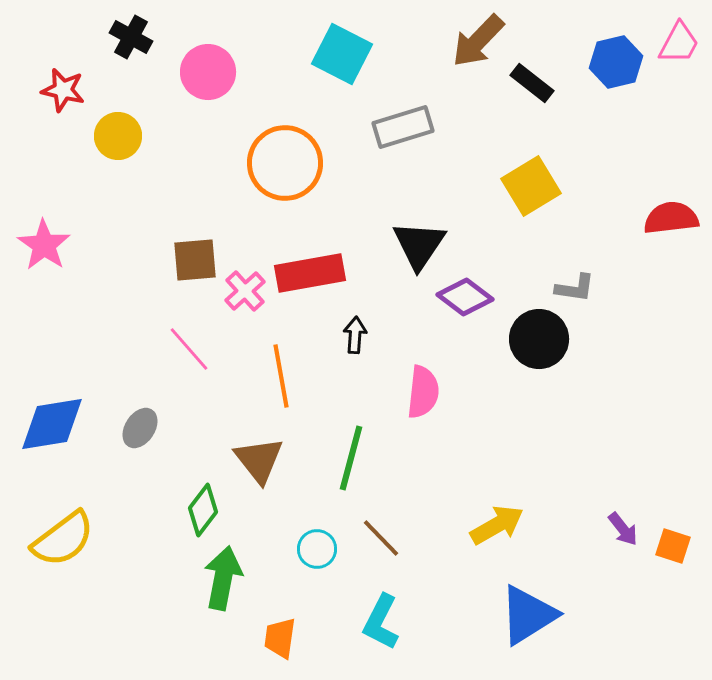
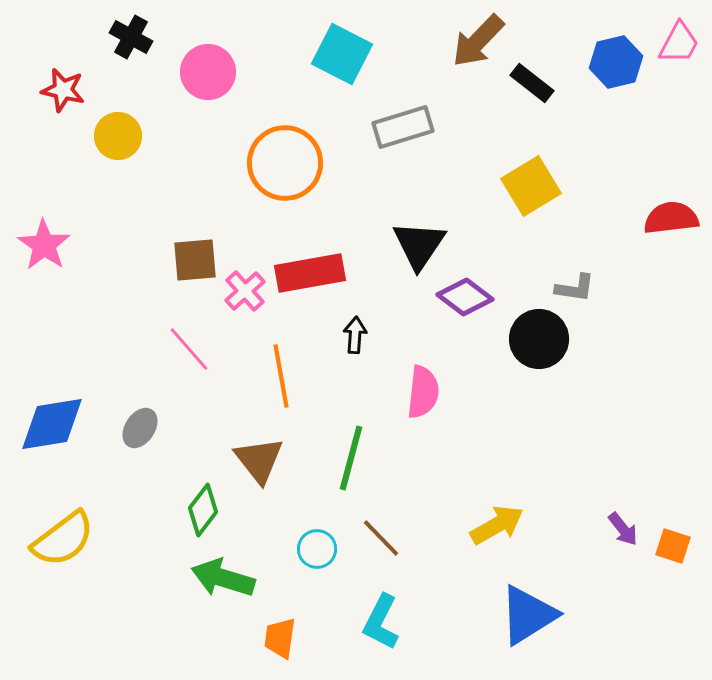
green arrow: rotated 84 degrees counterclockwise
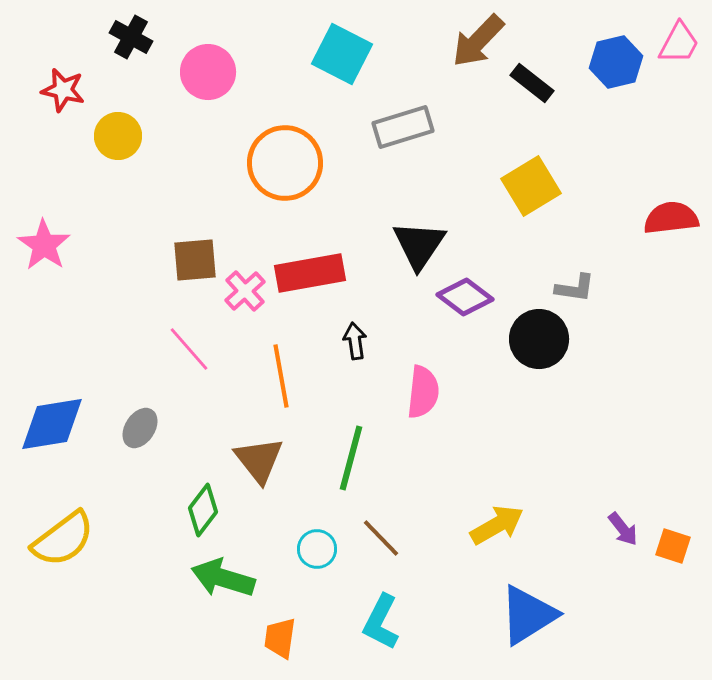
black arrow: moved 6 px down; rotated 12 degrees counterclockwise
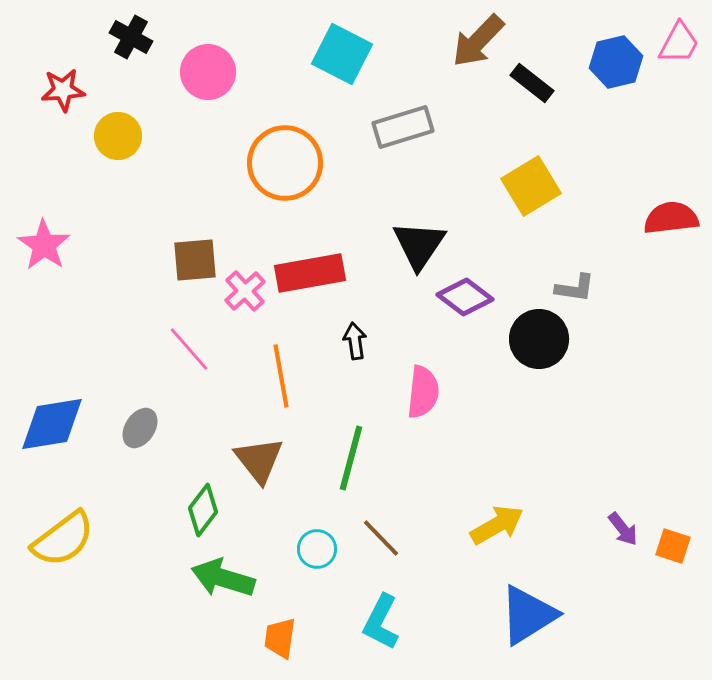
red star: rotated 18 degrees counterclockwise
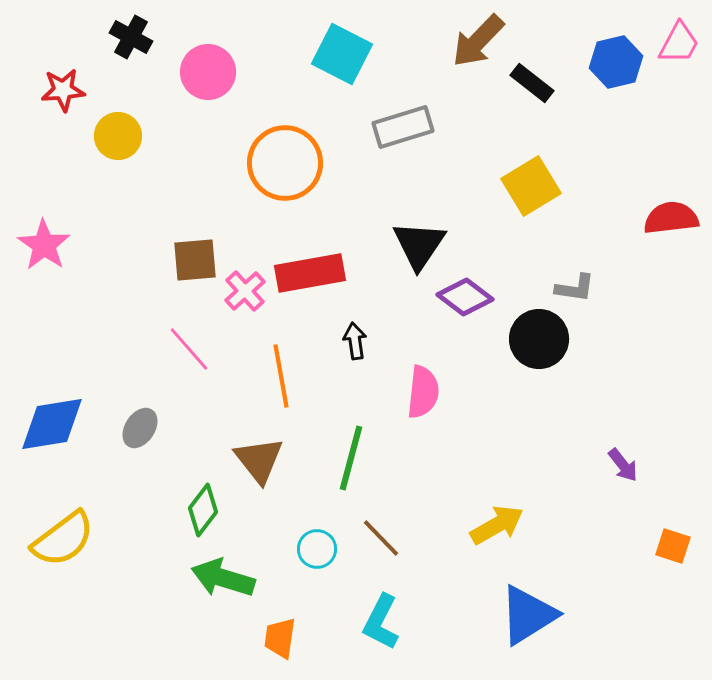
purple arrow: moved 64 px up
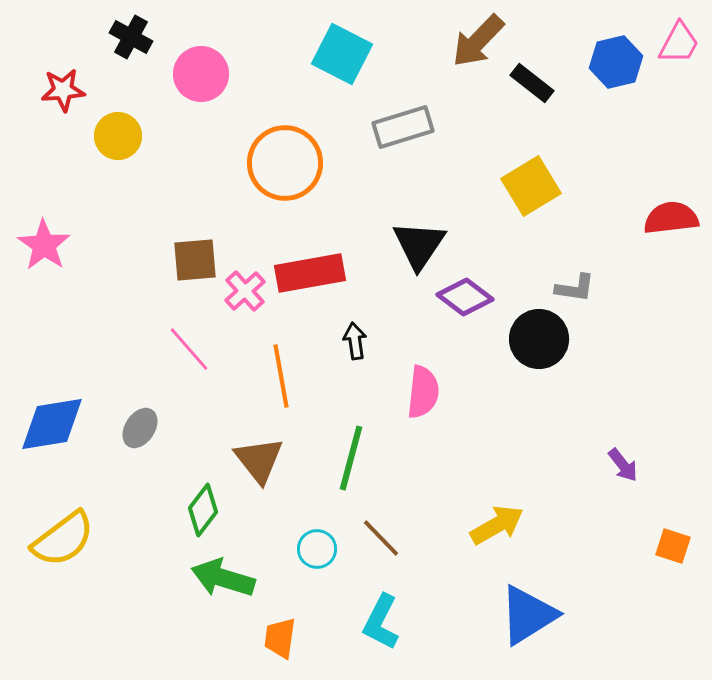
pink circle: moved 7 px left, 2 px down
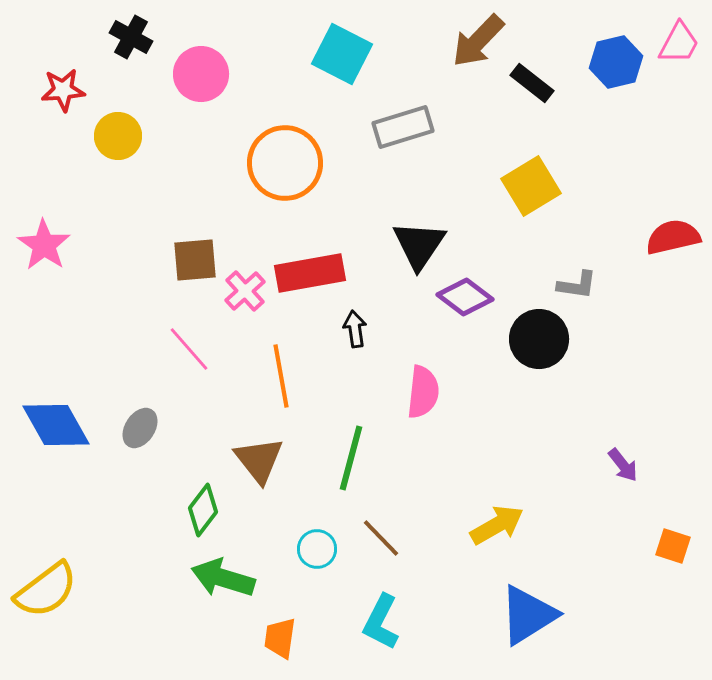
red semicircle: moved 2 px right, 19 px down; rotated 6 degrees counterclockwise
gray L-shape: moved 2 px right, 3 px up
black arrow: moved 12 px up
blue diamond: moved 4 px right, 1 px down; rotated 70 degrees clockwise
yellow semicircle: moved 17 px left, 51 px down
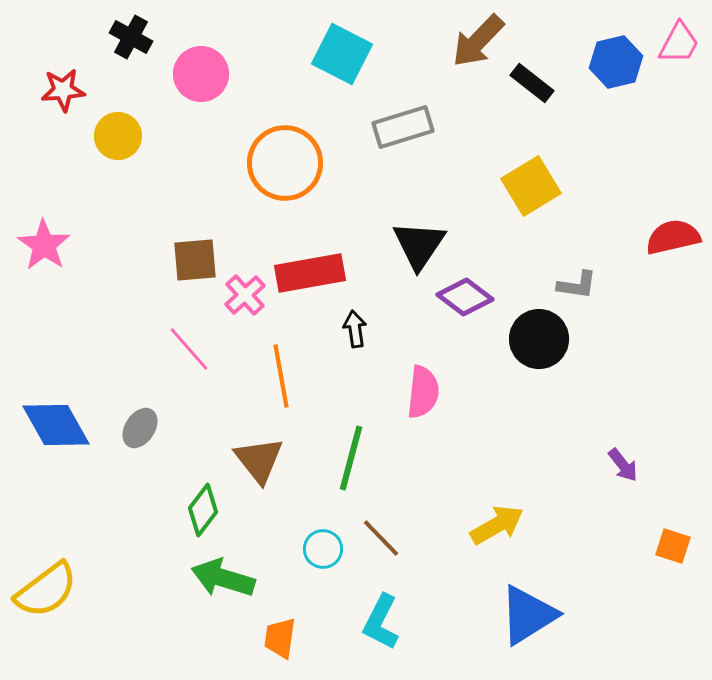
pink cross: moved 4 px down
cyan circle: moved 6 px right
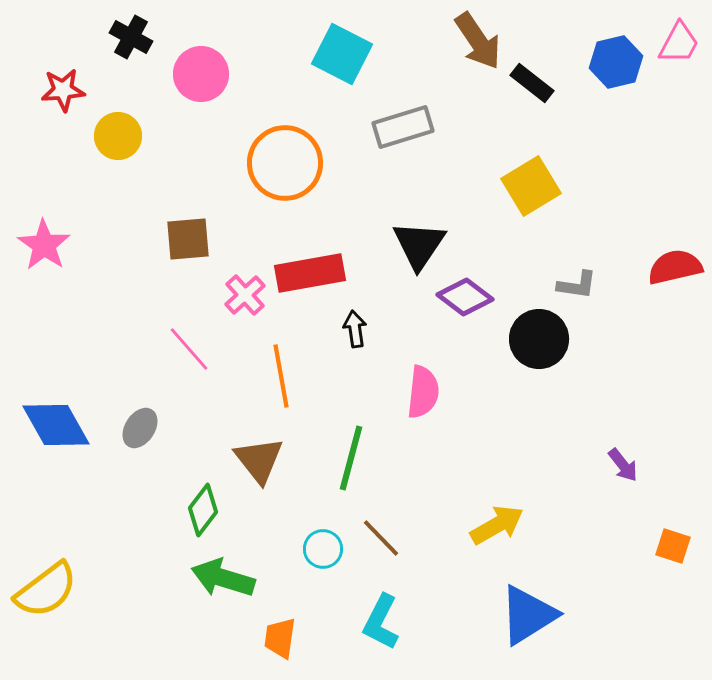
brown arrow: rotated 78 degrees counterclockwise
red semicircle: moved 2 px right, 30 px down
brown square: moved 7 px left, 21 px up
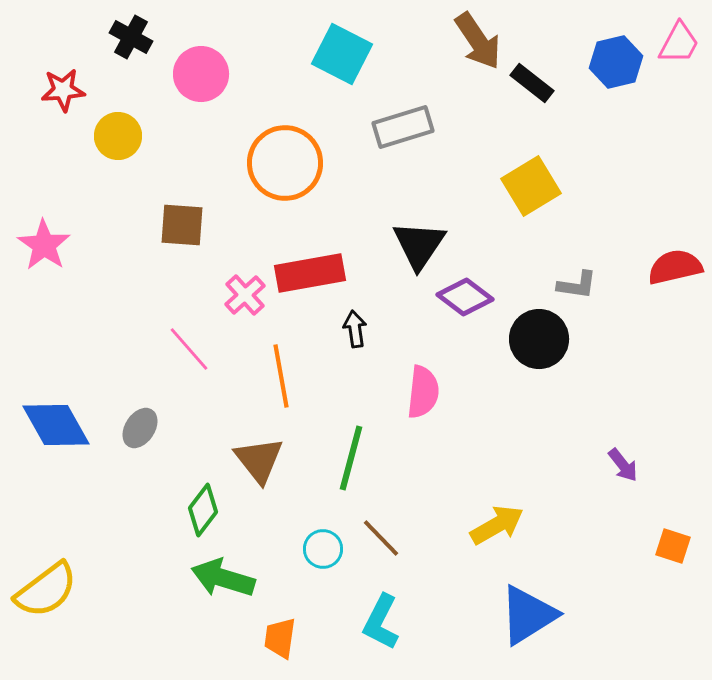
brown square: moved 6 px left, 14 px up; rotated 9 degrees clockwise
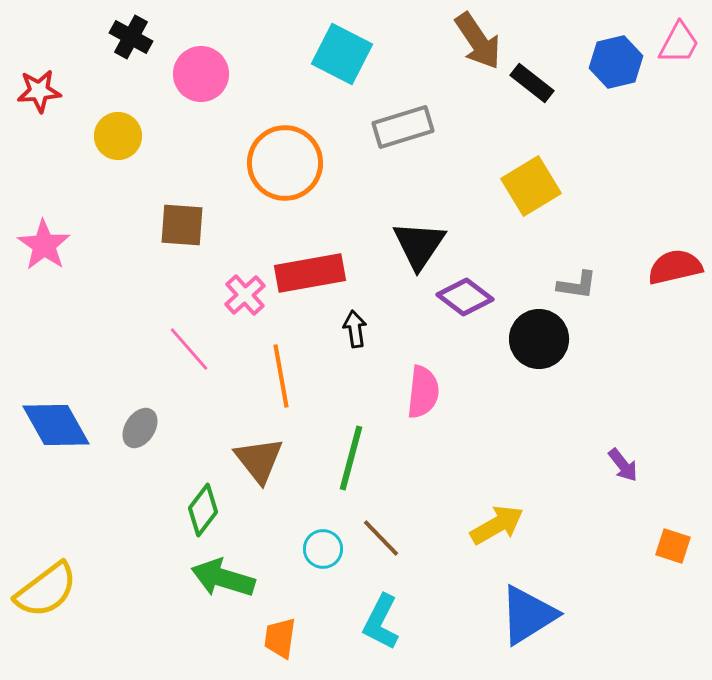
red star: moved 24 px left, 1 px down
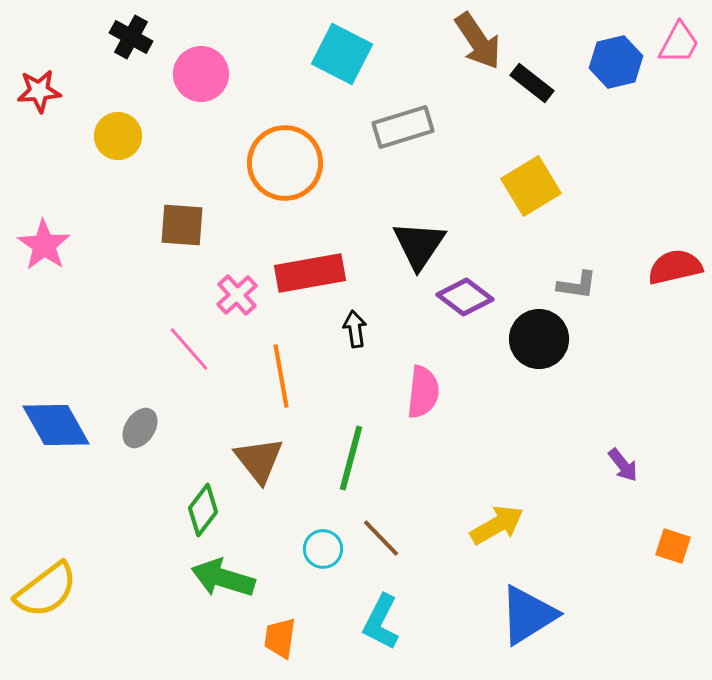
pink cross: moved 8 px left
